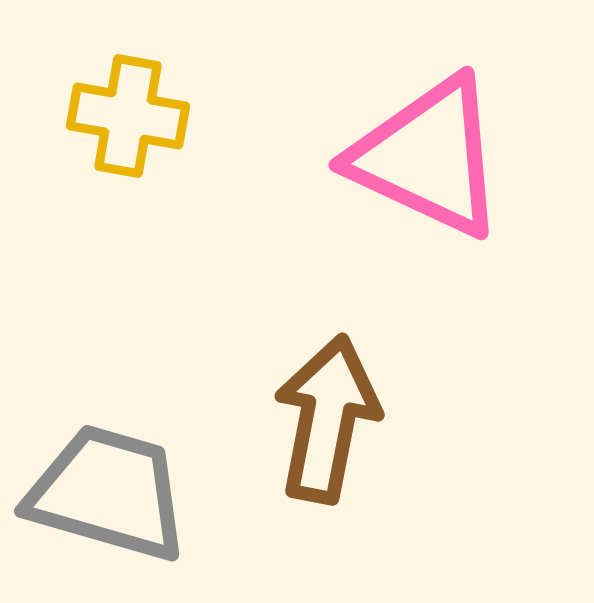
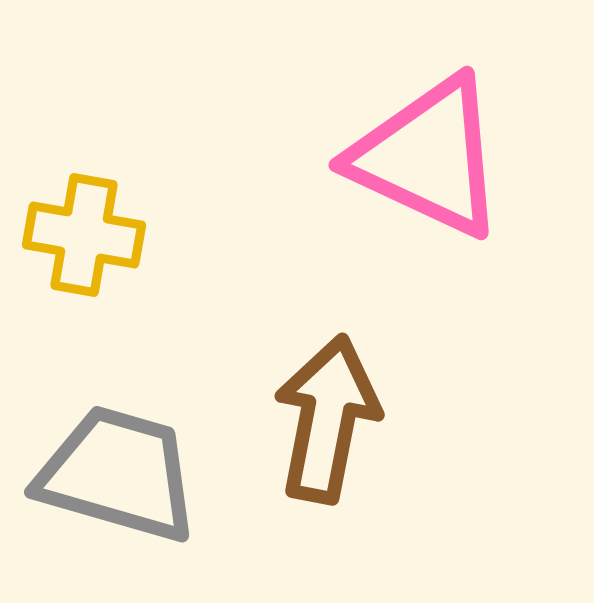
yellow cross: moved 44 px left, 119 px down
gray trapezoid: moved 10 px right, 19 px up
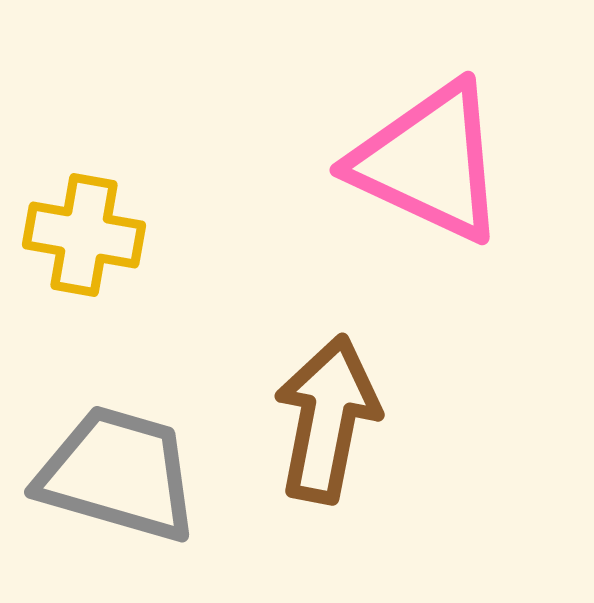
pink triangle: moved 1 px right, 5 px down
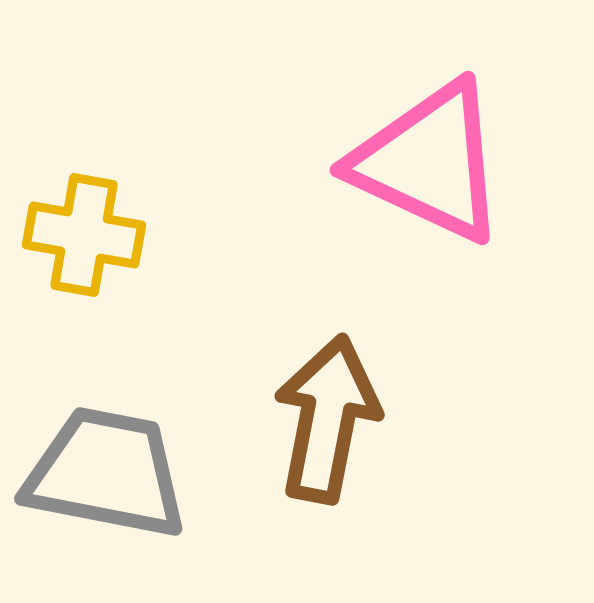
gray trapezoid: moved 12 px left, 1 px up; rotated 5 degrees counterclockwise
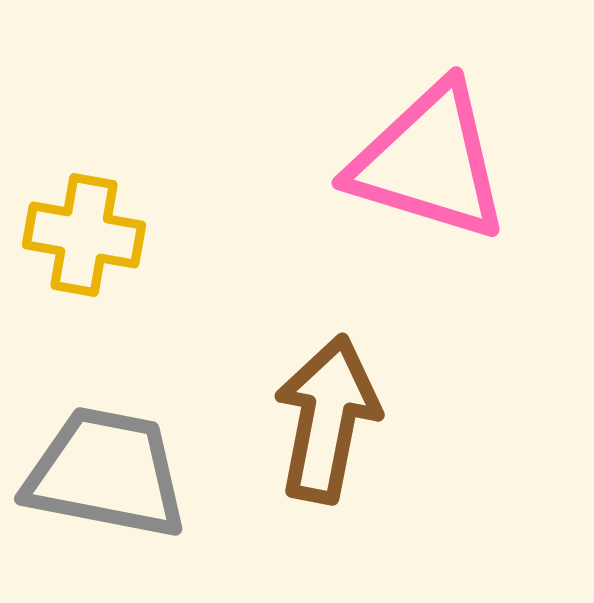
pink triangle: rotated 8 degrees counterclockwise
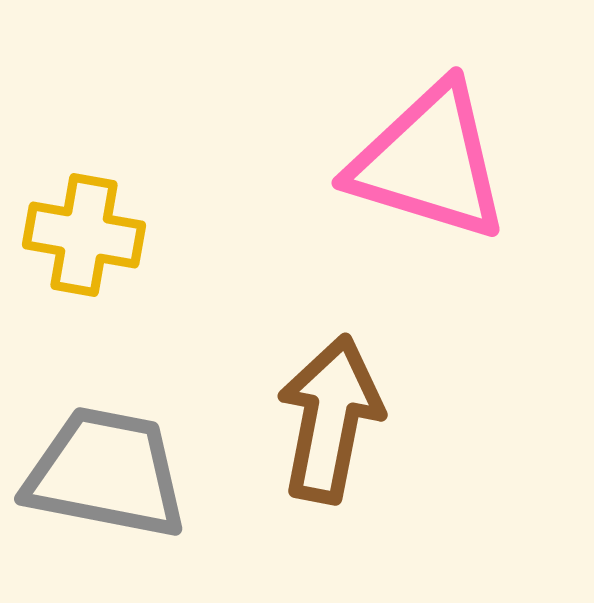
brown arrow: moved 3 px right
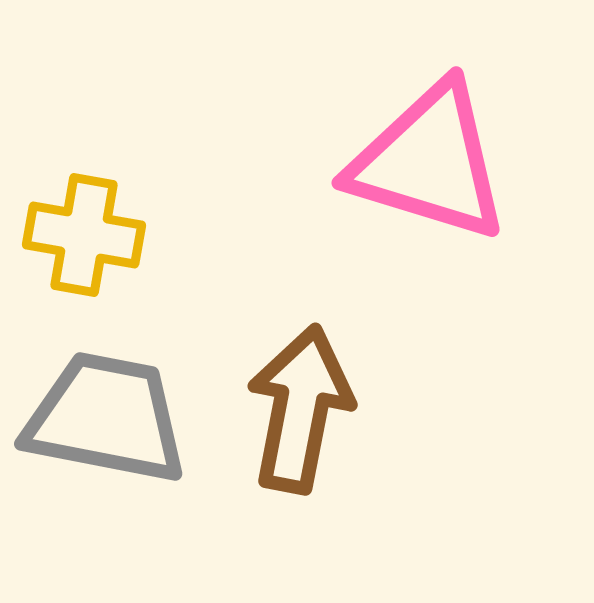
brown arrow: moved 30 px left, 10 px up
gray trapezoid: moved 55 px up
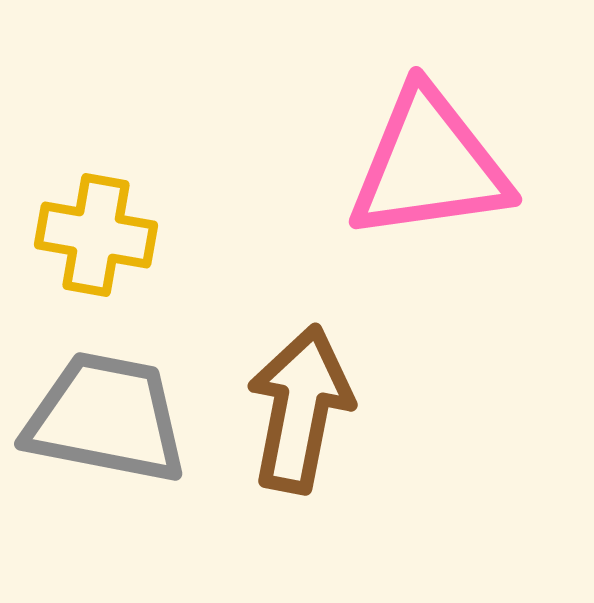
pink triangle: moved 3 px down; rotated 25 degrees counterclockwise
yellow cross: moved 12 px right
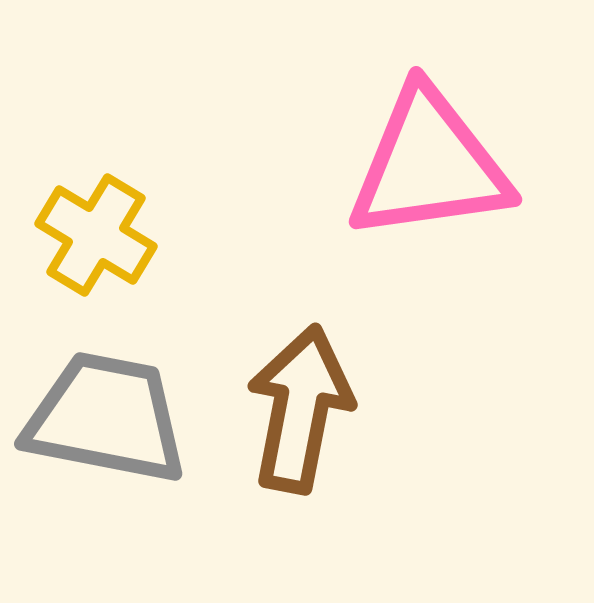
yellow cross: rotated 21 degrees clockwise
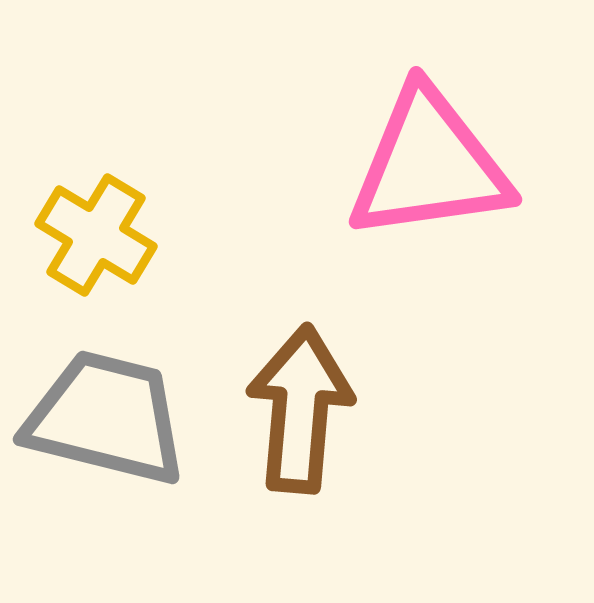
brown arrow: rotated 6 degrees counterclockwise
gray trapezoid: rotated 3 degrees clockwise
